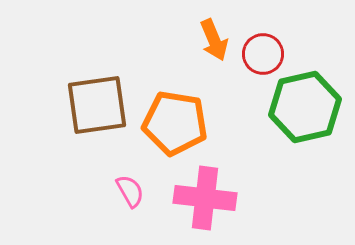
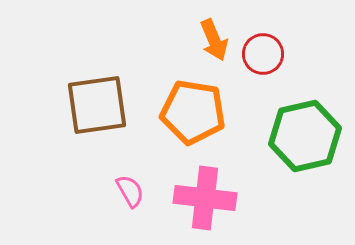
green hexagon: moved 29 px down
orange pentagon: moved 18 px right, 11 px up
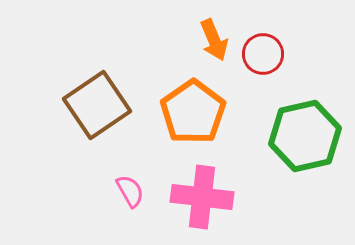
brown square: rotated 26 degrees counterclockwise
orange pentagon: rotated 28 degrees clockwise
pink cross: moved 3 px left, 1 px up
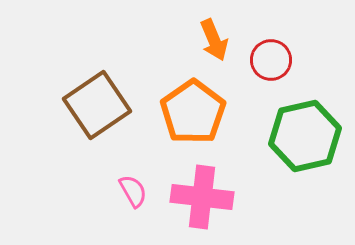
red circle: moved 8 px right, 6 px down
pink semicircle: moved 3 px right
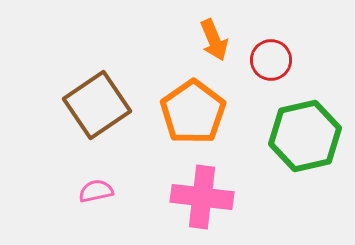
pink semicircle: moved 37 px left; rotated 72 degrees counterclockwise
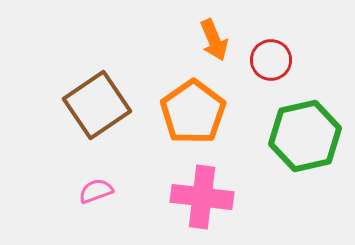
pink semicircle: rotated 8 degrees counterclockwise
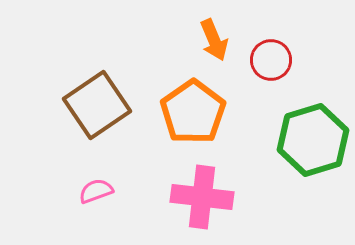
green hexagon: moved 8 px right, 4 px down; rotated 4 degrees counterclockwise
